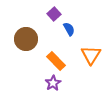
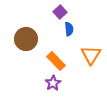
purple square: moved 6 px right, 2 px up
blue semicircle: rotated 24 degrees clockwise
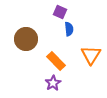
purple square: rotated 24 degrees counterclockwise
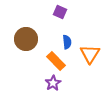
blue semicircle: moved 2 px left, 13 px down
orange triangle: moved 1 px left, 1 px up
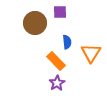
purple square: rotated 24 degrees counterclockwise
brown circle: moved 9 px right, 16 px up
orange triangle: moved 1 px right, 1 px up
purple star: moved 4 px right
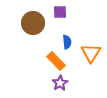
brown circle: moved 2 px left
purple star: moved 3 px right
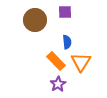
purple square: moved 5 px right
brown circle: moved 2 px right, 3 px up
orange triangle: moved 10 px left, 9 px down
purple star: moved 2 px left, 1 px down
